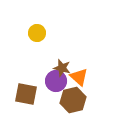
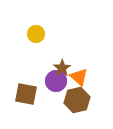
yellow circle: moved 1 px left, 1 px down
brown star: rotated 24 degrees clockwise
brown hexagon: moved 4 px right
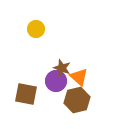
yellow circle: moved 5 px up
brown star: rotated 18 degrees counterclockwise
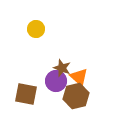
brown hexagon: moved 1 px left, 4 px up
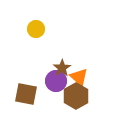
brown star: rotated 18 degrees clockwise
brown hexagon: rotated 15 degrees counterclockwise
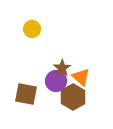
yellow circle: moved 4 px left
orange triangle: moved 2 px right
brown hexagon: moved 3 px left, 1 px down
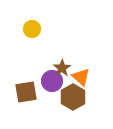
purple circle: moved 4 px left
brown square: moved 2 px up; rotated 20 degrees counterclockwise
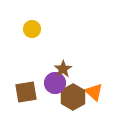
brown star: moved 1 px right, 1 px down
orange triangle: moved 13 px right, 15 px down
purple circle: moved 3 px right, 2 px down
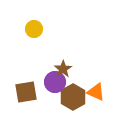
yellow circle: moved 2 px right
purple circle: moved 1 px up
orange triangle: moved 2 px right; rotated 18 degrees counterclockwise
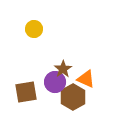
orange triangle: moved 10 px left, 13 px up
